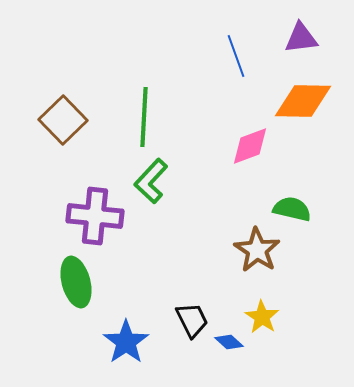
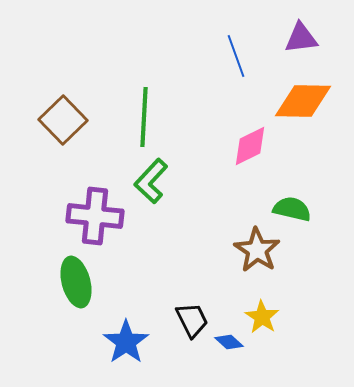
pink diamond: rotated 6 degrees counterclockwise
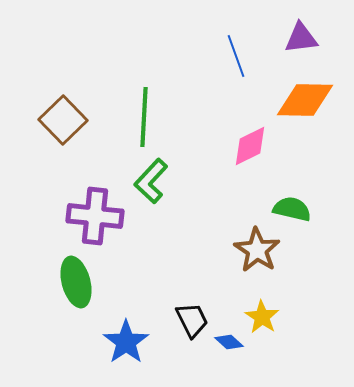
orange diamond: moved 2 px right, 1 px up
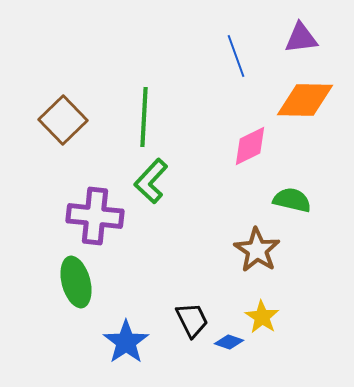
green semicircle: moved 9 px up
blue diamond: rotated 24 degrees counterclockwise
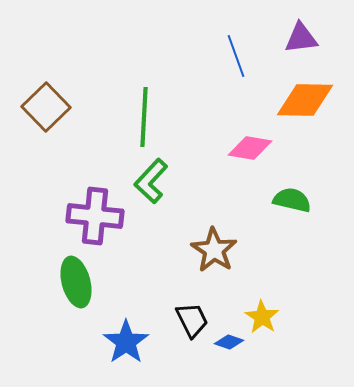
brown square: moved 17 px left, 13 px up
pink diamond: moved 2 px down; rotated 36 degrees clockwise
brown star: moved 43 px left
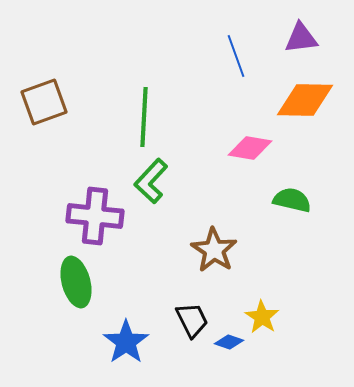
brown square: moved 2 px left, 5 px up; rotated 24 degrees clockwise
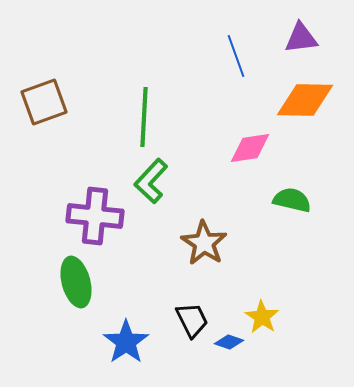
pink diamond: rotated 18 degrees counterclockwise
brown star: moved 10 px left, 7 px up
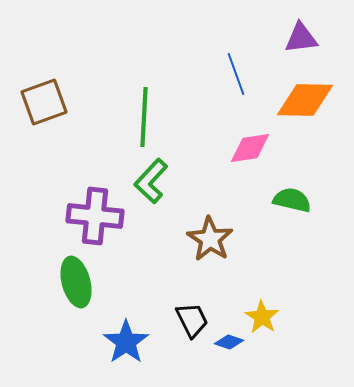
blue line: moved 18 px down
brown star: moved 6 px right, 4 px up
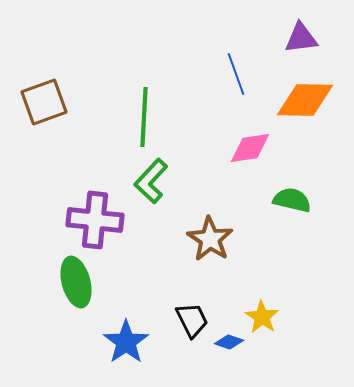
purple cross: moved 4 px down
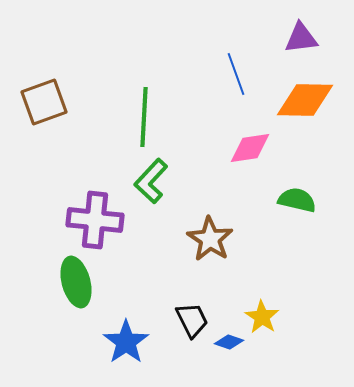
green semicircle: moved 5 px right
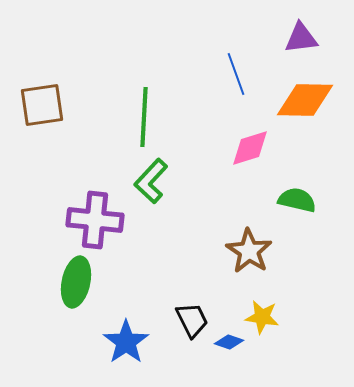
brown square: moved 2 px left, 3 px down; rotated 12 degrees clockwise
pink diamond: rotated 9 degrees counterclockwise
brown star: moved 39 px right, 12 px down
green ellipse: rotated 27 degrees clockwise
yellow star: rotated 24 degrees counterclockwise
